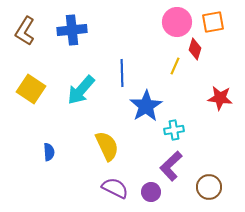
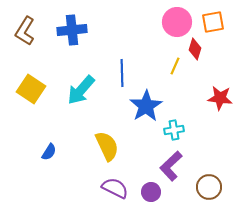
blue semicircle: rotated 36 degrees clockwise
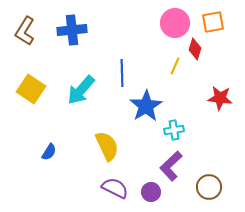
pink circle: moved 2 px left, 1 px down
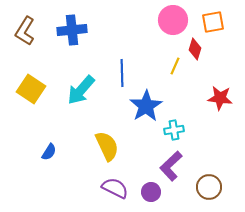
pink circle: moved 2 px left, 3 px up
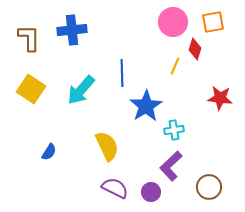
pink circle: moved 2 px down
brown L-shape: moved 4 px right, 7 px down; rotated 148 degrees clockwise
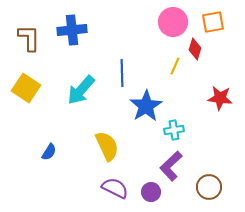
yellow square: moved 5 px left, 1 px up
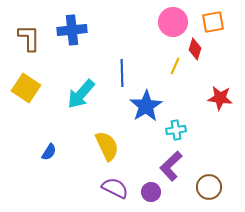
cyan arrow: moved 4 px down
cyan cross: moved 2 px right
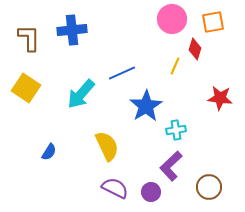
pink circle: moved 1 px left, 3 px up
blue line: rotated 68 degrees clockwise
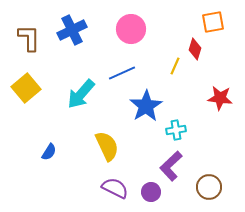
pink circle: moved 41 px left, 10 px down
blue cross: rotated 20 degrees counterclockwise
yellow square: rotated 16 degrees clockwise
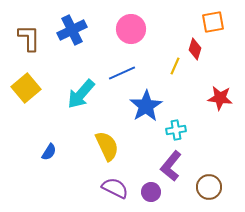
purple L-shape: rotated 8 degrees counterclockwise
